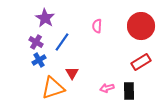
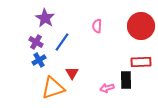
red rectangle: rotated 30 degrees clockwise
black rectangle: moved 3 px left, 11 px up
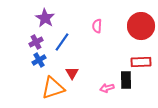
purple cross: rotated 32 degrees clockwise
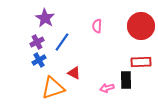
purple cross: moved 1 px right
red triangle: moved 2 px right; rotated 32 degrees counterclockwise
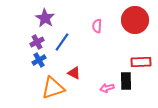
red circle: moved 6 px left, 6 px up
black rectangle: moved 1 px down
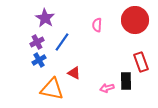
pink semicircle: moved 1 px up
red rectangle: rotated 72 degrees clockwise
orange triangle: moved 1 px left, 1 px down; rotated 30 degrees clockwise
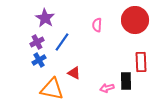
red rectangle: rotated 18 degrees clockwise
